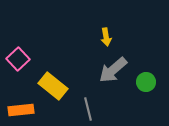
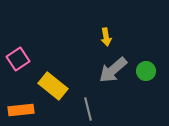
pink square: rotated 10 degrees clockwise
green circle: moved 11 px up
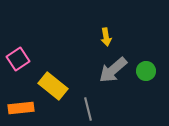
orange rectangle: moved 2 px up
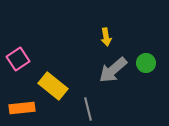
green circle: moved 8 px up
orange rectangle: moved 1 px right
